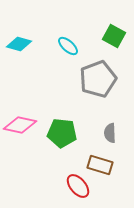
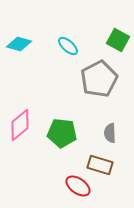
green square: moved 4 px right, 4 px down
gray pentagon: moved 1 px right; rotated 6 degrees counterclockwise
pink diamond: rotated 52 degrees counterclockwise
red ellipse: rotated 15 degrees counterclockwise
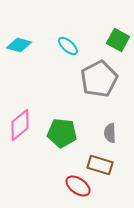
cyan diamond: moved 1 px down
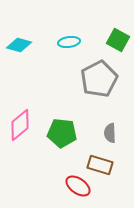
cyan ellipse: moved 1 px right, 4 px up; rotated 50 degrees counterclockwise
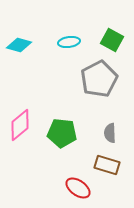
green square: moved 6 px left
brown rectangle: moved 7 px right
red ellipse: moved 2 px down
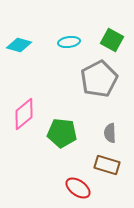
pink diamond: moved 4 px right, 11 px up
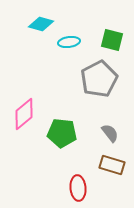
green square: rotated 15 degrees counterclockwise
cyan diamond: moved 22 px right, 21 px up
gray semicircle: rotated 144 degrees clockwise
brown rectangle: moved 5 px right
red ellipse: rotated 50 degrees clockwise
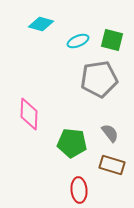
cyan ellipse: moved 9 px right, 1 px up; rotated 15 degrees counterclockwise
gray pentagon: rotated 18 degrees clockwise
pink diamond: moved 5 px right; rotated 48 degrees counterclockwise
green pentagon: moved 10 px right, 10 px down
red ellipse: moved 1 px right, 2 px down
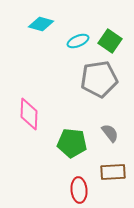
green square: moved 2 px left, 1 px down; rotated 20 degrees clockwise
brown rectangle: moved 1 px right, 7 px down; rotated 20 degrees counterclockwise
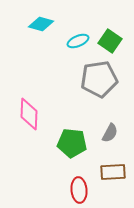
gray semicircle: rotated 66 degrees clockwise
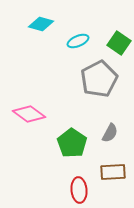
green square: moved 9 px right, 2 px down
gray pentagon: rotated 18 degrees counterclockwise
pink diamond: rotated 56 degrees counterclockwise
green pentagon: rotated 28 degrees clockwise
